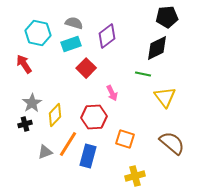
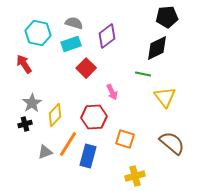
pink arrow: moved 1 px up
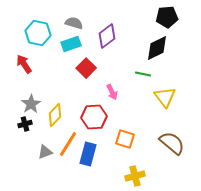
gray star: moved 1 px left, 1 px down
blue rectangle: moved 2 px up
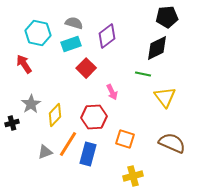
black cross: moved 13 px left, 1 px up
brown semicircle: rotated 16 degrees counterclockwise
yellow cross: moved 2 px left
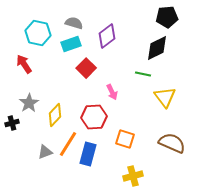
gray star: moved 2 px left, 1 px up
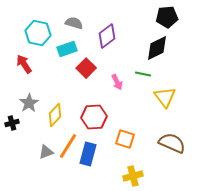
cyan rectangle: moved 4 px left, 5 px down
pink arrow: moved 5 px right, 10 px up
orange line: moved 2 px down
gray triangle: moved 1 px right
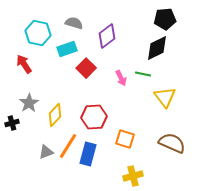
black pentagon: moved 2 px left, 2 px down
pink arrow: moved 4 px right, 4 px up
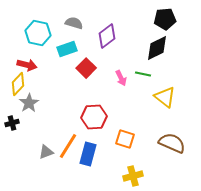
red arrow: moved 3 px right, 1 px down; rotated 138 degrees clockwise
yellow triangle: rotated 15 degrees counterclockwise
yellow diamond: moved 37 px left, 31 px up
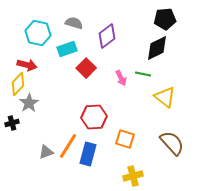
brown semicircle: rotated 24 degrees clockwise
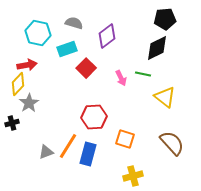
red arrow: rotated 24 degrees counterclockwise
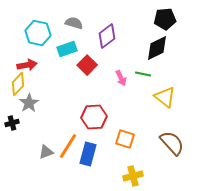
red square: moved 1 px right, 3 px up
